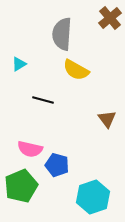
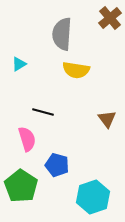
yellow semicircle: rotated 20 degrees counterclockwise
black line: moved 12 px down
pink semicircle: moved 3 px left, 10 px up; rotated 120 degrees counterclockwise
green pentagon: rotated 16 degrees counterclockwise
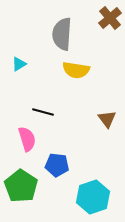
blue pentagon: rotated 10 degrees counterclockwise
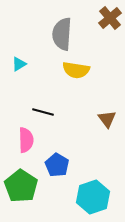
pink semicircle: moved 1 px left, 1 px down; rotated 15 degrees clockwise
blue pentagon: rotated 25 degrees clockwise
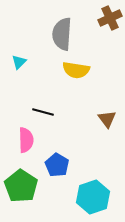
brown cross: rotated 15 degrees clockwise
cyan triangle: moved 2 px up; rotated 14 degrees counterclockwise
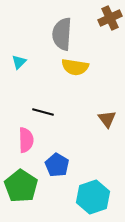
yellow semicircle: moved 1 px left, 3 px up
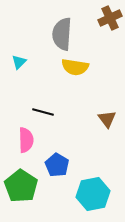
cyan hexagon: moved 3 px up; rotated 8 degrees clockwise
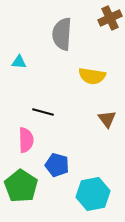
cyan triangle: rotated 49 degrees clockwise
yellow semicircle: moved 17 px right, 9 px down
blue pentagon: rotated 15 degrees counterclockwise
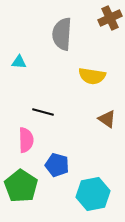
brown triangle: rotated 18 degrees counterclockwise
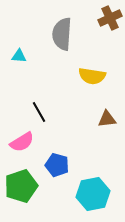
cyan triangle: moved 6 px up
black line: moved 4 px left; rotated 45 degrees clockwise
brown triangle: rotated 42 degrees counterclockwise
pink semicircle: moved 4 px left, 2 px down; rotated 60 degrees clockwise
green pentagon: rotated 20 degrees clockwise
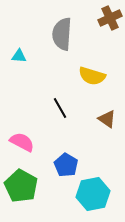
yellow semicircle: rotated 8 degrees clockwise
black line: moved 21 px right, 4 px up
brown triangle: rotated 42 degrees clockwise
pink semicircle: rotated 120 degrees counterclockwise
blue pentagon: moved 9 px right; rotated 15 degrees clockwise
green pentagon: rotated 24 degrees counterclockwise
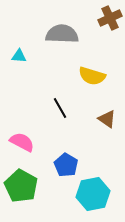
gray semicircle: rotated 88 degrees clockwise
